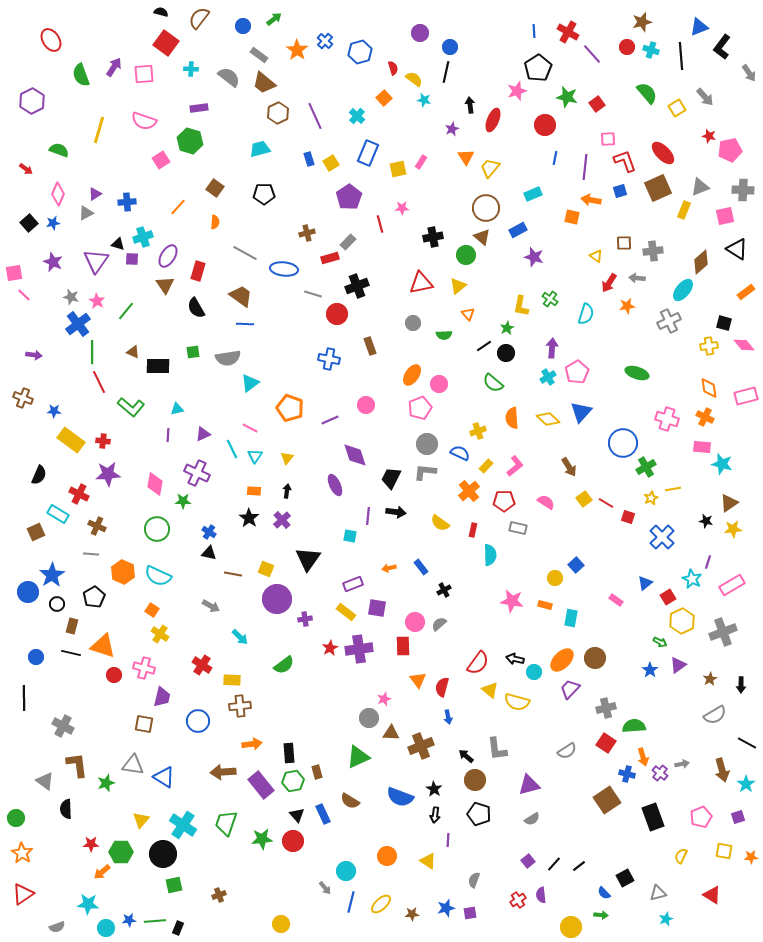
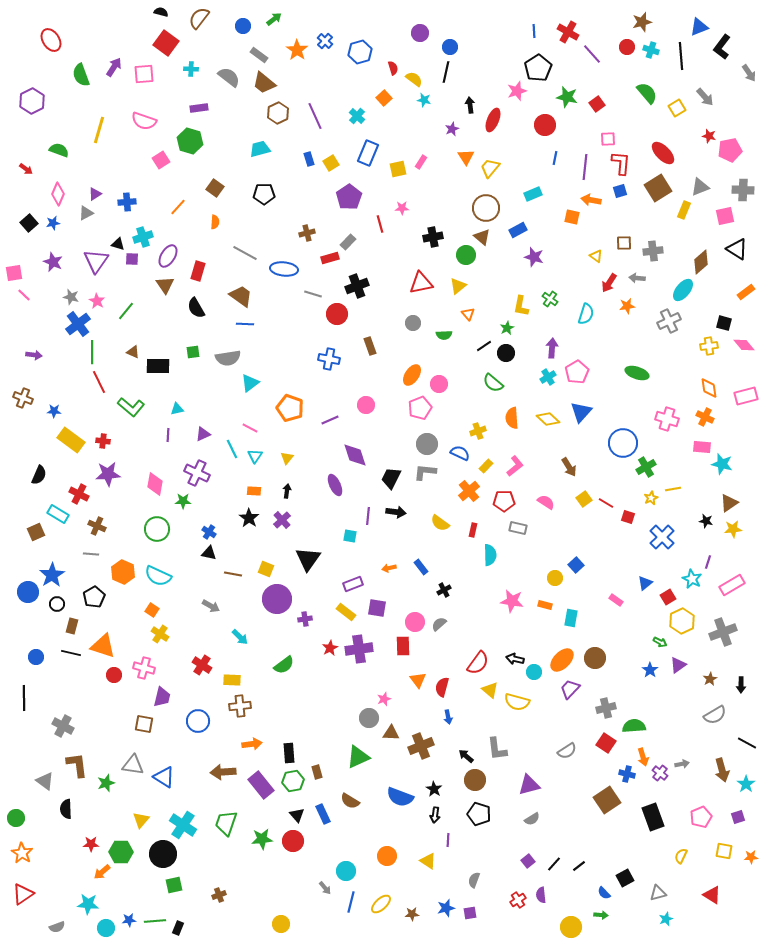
red L-shape at (625, 161): moved 4 px left, 2 px down; rotated 25 degrees clockwise
brown square at (658, 188): rotated 8 degrees counterclockwise
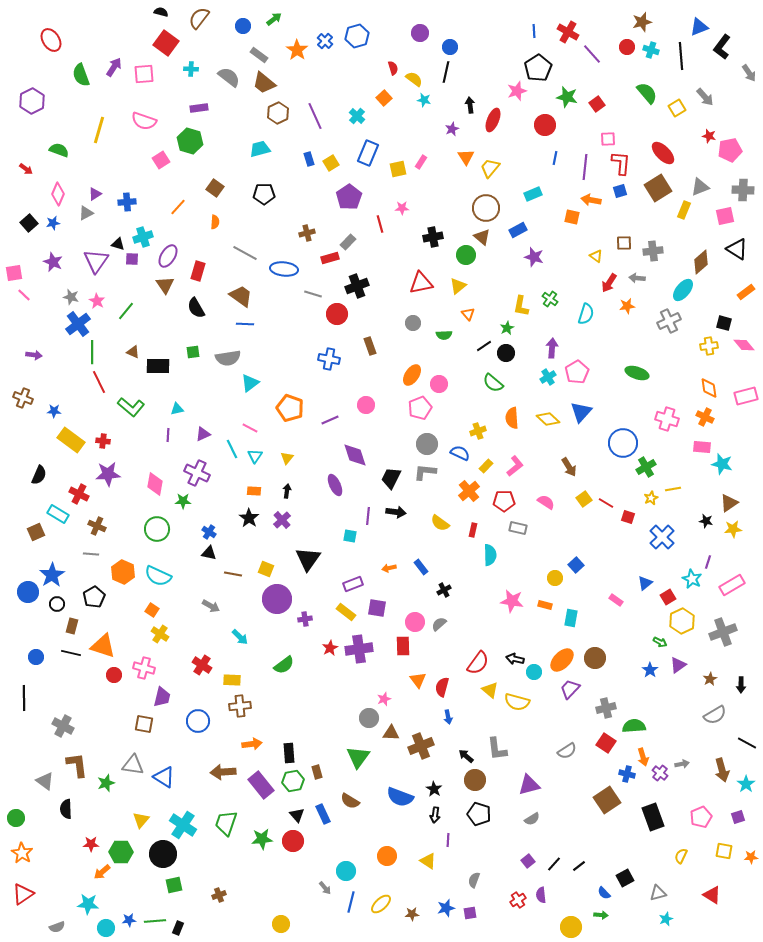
blue hexagon at (360, 52): moved 3 px left, 16 px up
green triangle at (358, 757): rotated 30 degrees counterclockwise
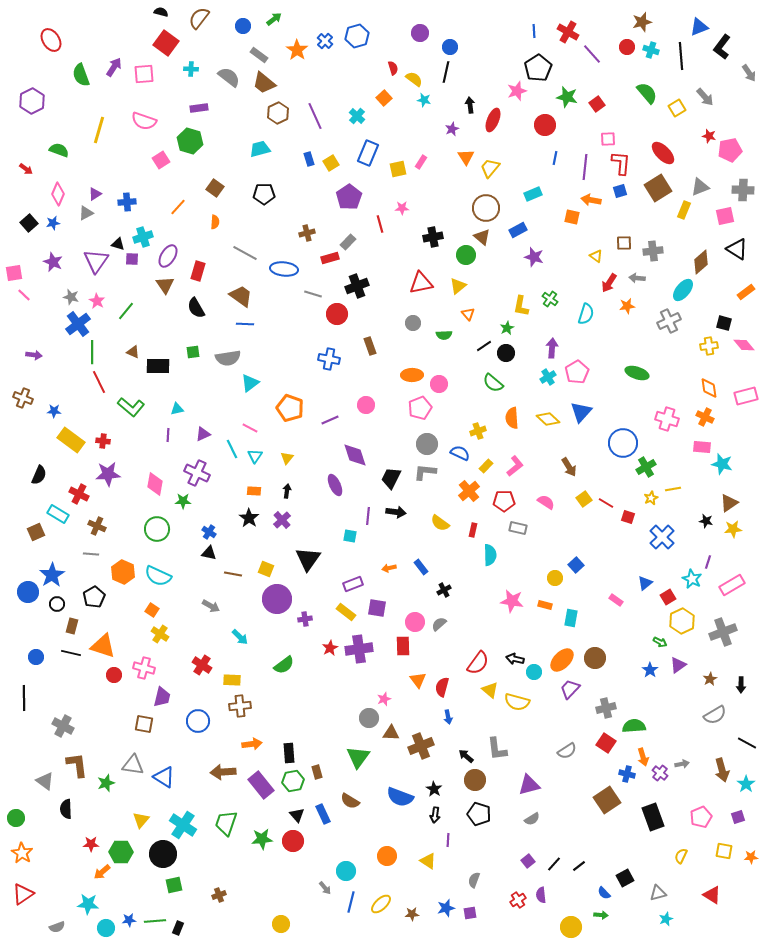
orange ellipse at (412, 375): rotated 55 degrees clockwise
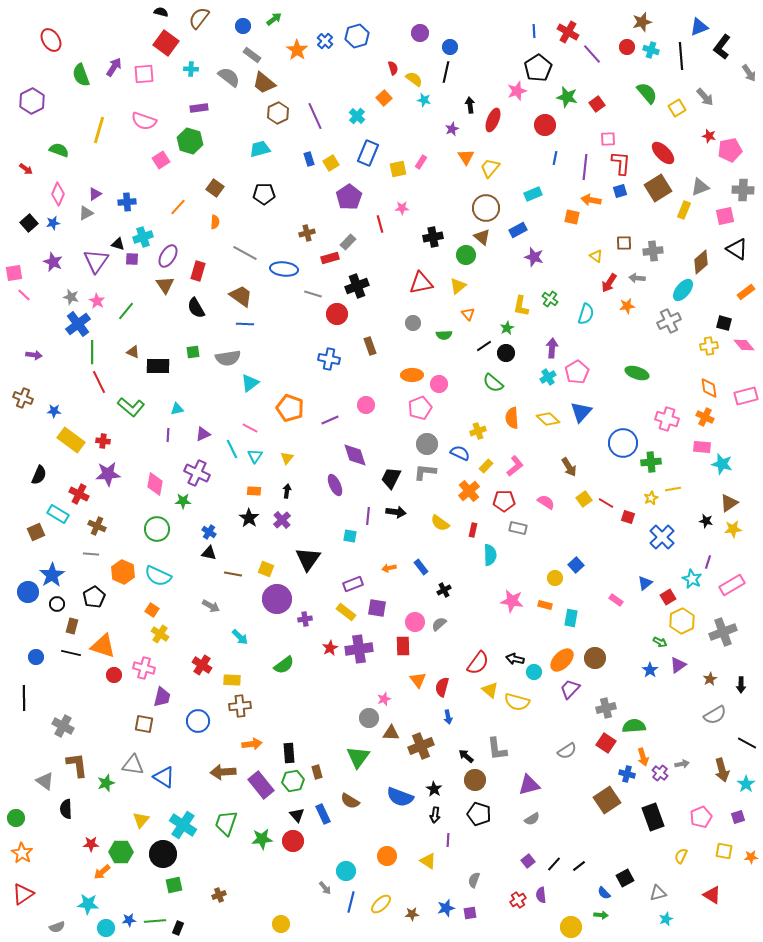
gray rectangle at (259, 55): moved 7 px left
green cross at (646, 467): moved 5 px right, 5 px up; rotated 24 degrees clockwise
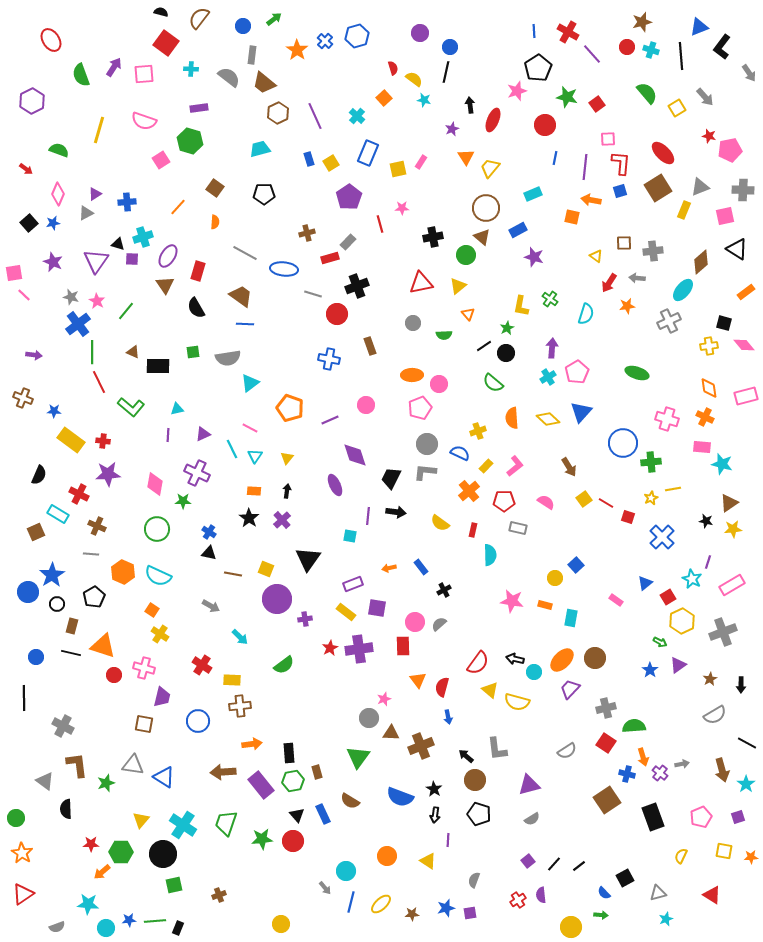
gray rectangle at (252, 55): rotated 60 degrees clockwise
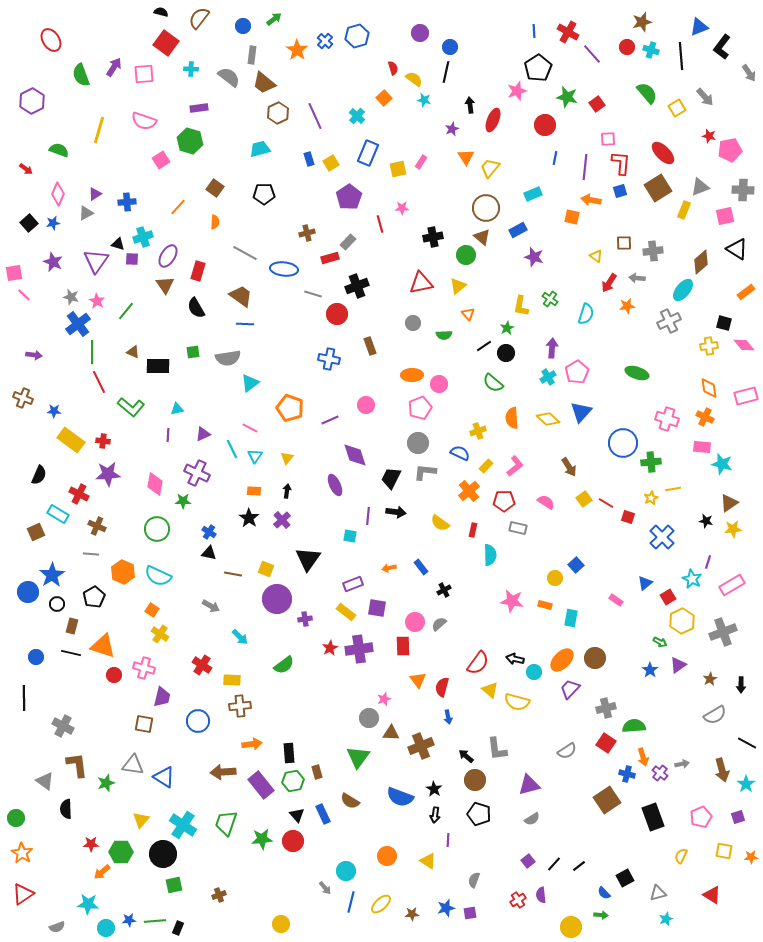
gray circle at (427, 444): moved 9 px left, 1 px up
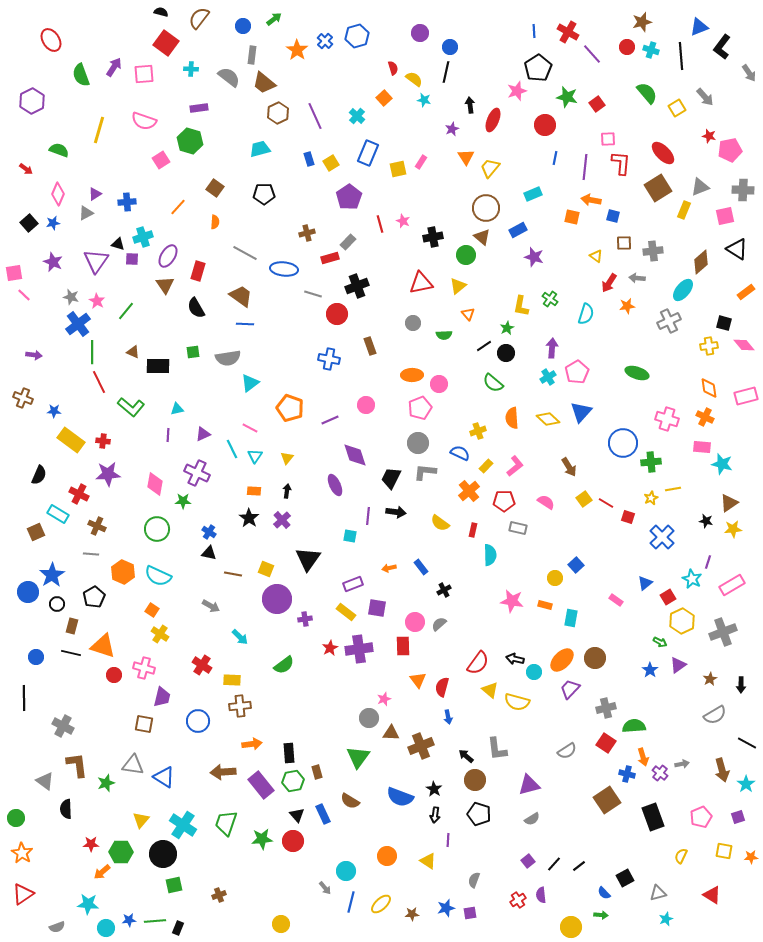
blue square at (620, 191): moved 7 px left, 25 px down; rotated 32 degrees clockwise
pink star at (402, 208): moved 1 px right, 13 px down; rotated 24 degrees clockwise
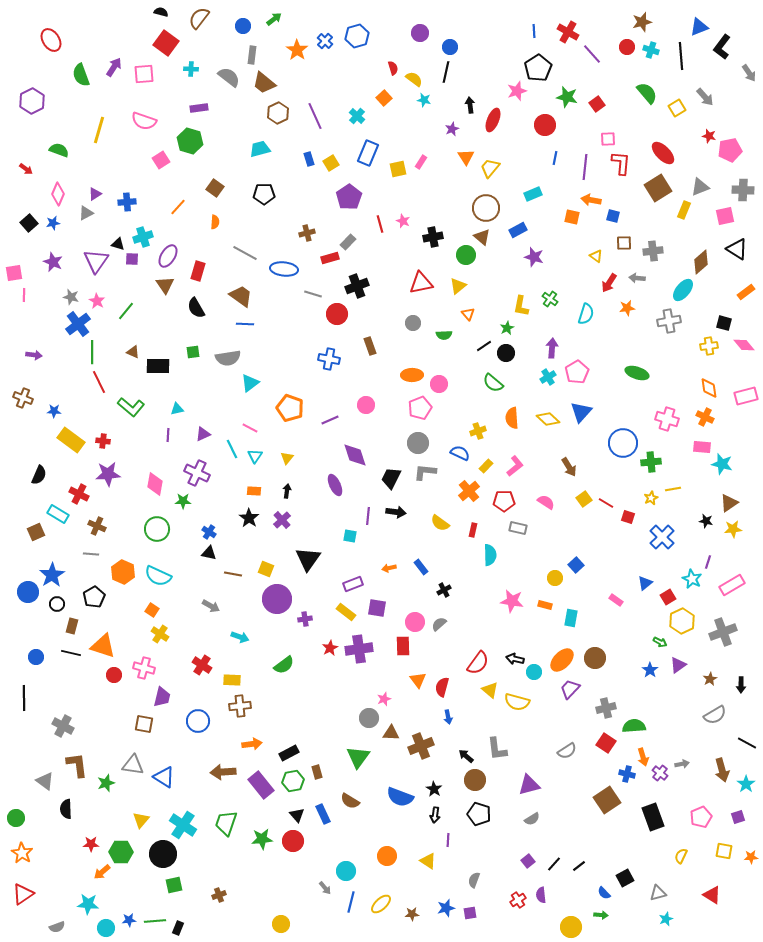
pink line at (24, 295): rotated 48 degrees clockwise
orange star at (627, 306): moved 2 px down
gray cross at (669, 321): rotated 15 degrees clockwise
cyan arrow at (240, 637): rotated 24 degrees counterclockwise
black rectangle at (289, 753): rotated 66 degrees clockwise
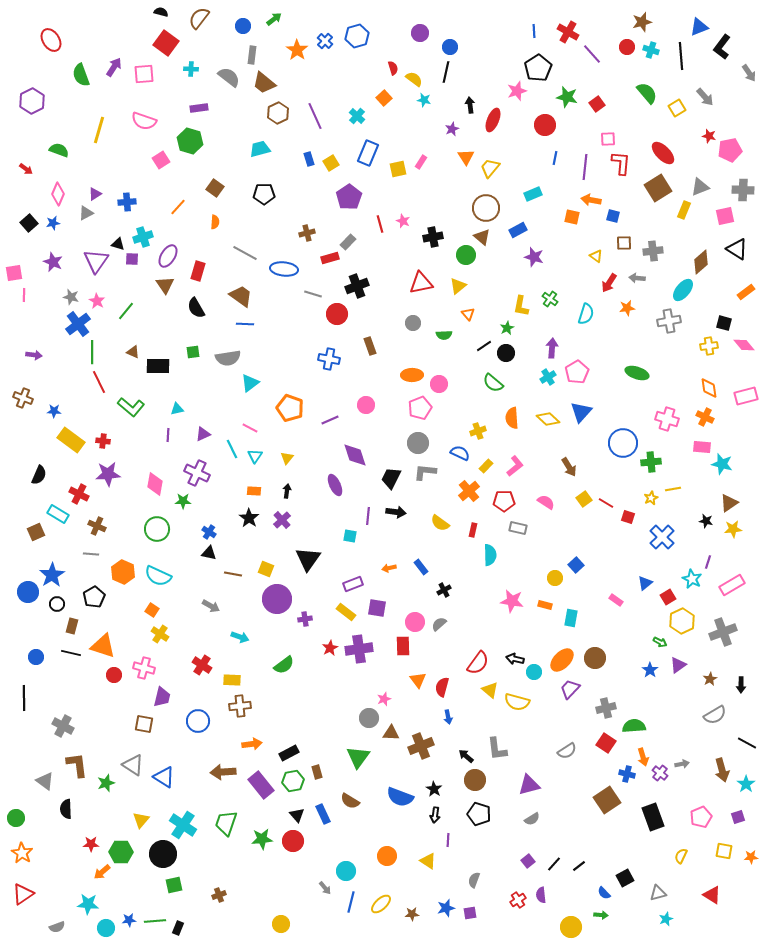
gray triangle at (133, 765): rotated 25 degrees clockwise
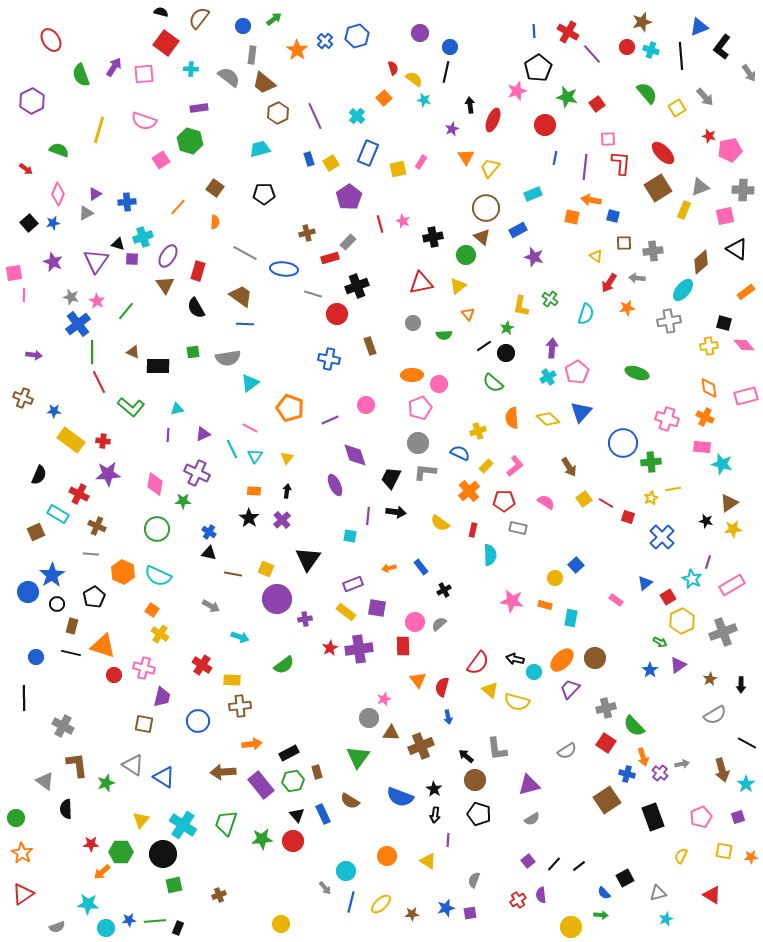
green semicircle at (634, 726): rotated 130 degrees counterclockwise
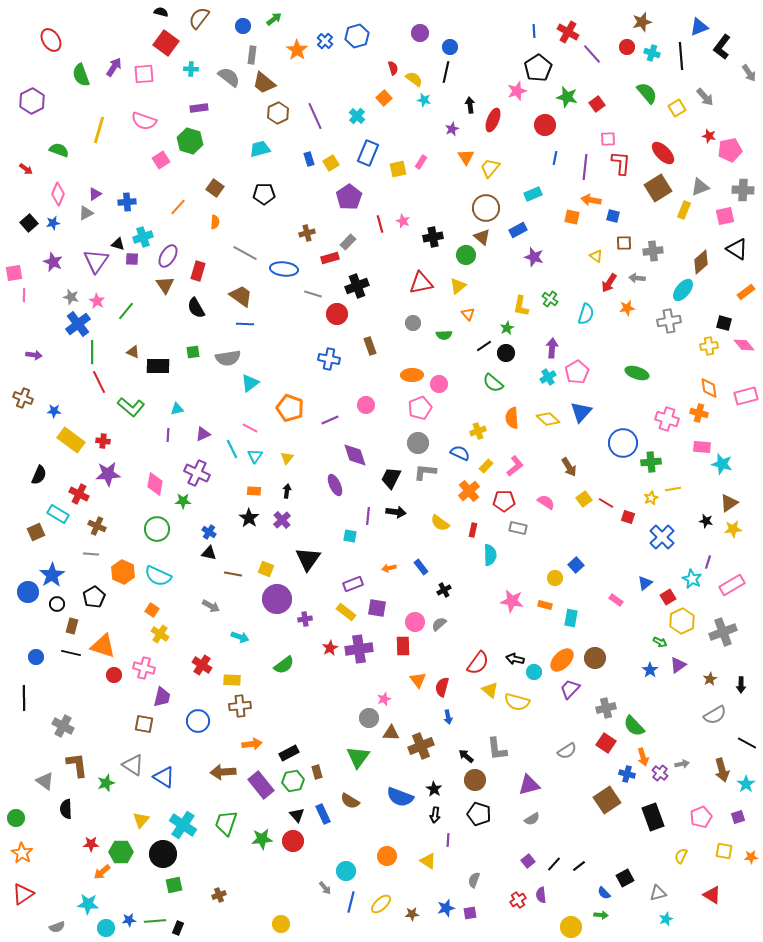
cyan cross at (651, 50): moved 1 px right, 3 px down
orange cross at (705, 417): moved 6 px left, 4 px up; rotated 12 degrees counterclockwise
